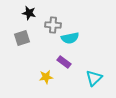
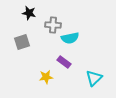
gray square: moved 4 px down
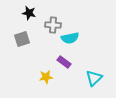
gray square: moved 3 px up
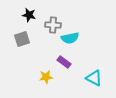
black star: moved 2 px down
cyan triangle: rotated 48 degrees counterclockwise
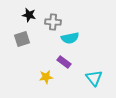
gray cross: moved 3 px up
cyan triangle: rotated 24 degrees clockwise
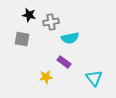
gray cross: moved 2 px left; rotated 14 degrees counterclockwise
gray square: rotated 28 degrees clockwise
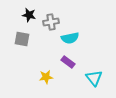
purple rectangle: moved 4 px right
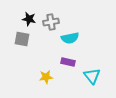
black star: moved 4 px down
purple rectangle: rotated 24 degrees counterclockwise
cyan triangle: moved 2 px left, 2 px up
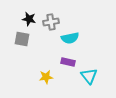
cyan triangle: moved 3 px left
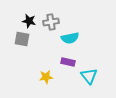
black star: moved 2 px down
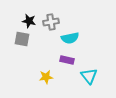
purple rectangle: moved 1 px left, 2 px up
